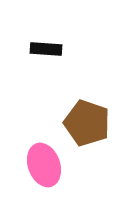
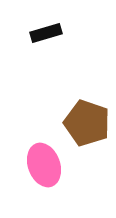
black rectangle: moved 16 px up; rotated 20 degrees counterclockwise
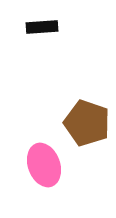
black rectangle: moved 4 px left, 6 px up; rotated 12 degrees clockwise
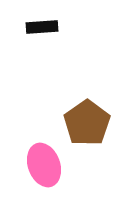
brown pentagon: rotated 18 degrees clockwise
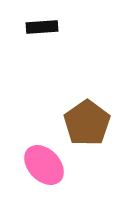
pink ellipse: rotated 24 degrees counterclockwise
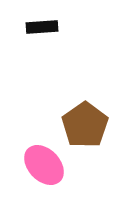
brown pentagon: moved 2 px left, 2 px down
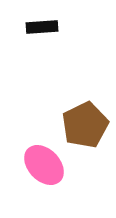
brown pentagon: rotated 9 degrees clockwise
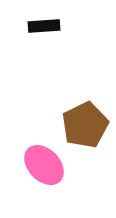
black rectangle: moved 2 px right, 1 px up
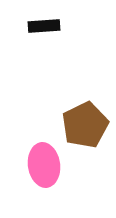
pink ellipse: rotated 36 degrees clockwise
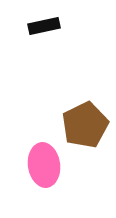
black rectangle: rotated 8 degrees counterclockwise
